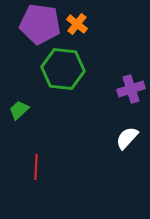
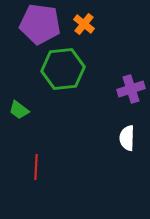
orange cross: moved 7 px right
green hexagon: rotated 12 degrees counterclockwise
green trapezoid: rotated 100 degrees counterclockwise
white semicircle: rotated 40 degrees counterclockwise
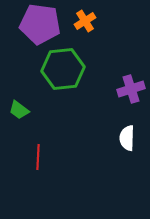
orange cross: moved 1 px right, 3 px up; rotated 20 degrees clockwise
red line: moved 2 px right, 10 px up
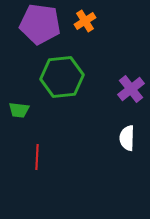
green hexagon: moved 1 px left, 8 px down
purple cross: rotated 20 degrees counterclockwise
green trapezoid: rotated 30 degrees counterclockwise
red line: moved 1 px left
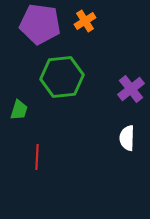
green trapezoid: rotated 80 degrees counterclockwise
